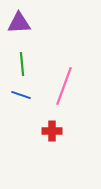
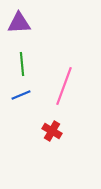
blue line: rotated 42 degrees counterclockwise
red cross: rotated 30 degrees clockwise
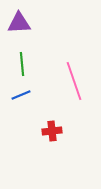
pink line: moved 10 px right, 5 px up; rotated 39 degrees counterclockwise
red cross: rotated 36 degrees counterclockwise
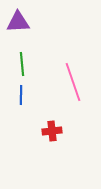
purple triangle: moved 1 px left, 1 px up
pink line: moved 1 px left, 1 px down
blue line: rotated 66 degrees counterclockwise
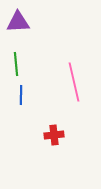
green line: moved 6 px left
pink line: moved 1 px right; rotated 6 degrees clockwise
red cross: moved 2 px right, 4 px down
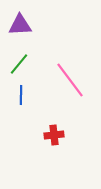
purple triangle: moved 2 px right, 3 px down
green line: moved 3 px right; rotated 45 degrees clockwise
pink line: moved 4 px left, 2 px up; rotated 24 degrees counterclockwise
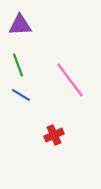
green line: moved 1 px left, 1 px down; rotated 60 degrees counterclockwise
blue line: rotated 60 degrees counterclockwise
red cross: rotated 18 degrees counterclockwise
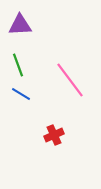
blue line: moved 1 px up
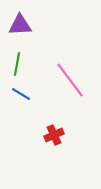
green line: moved 1 px left, 1 px up; rotated 30 degrees clockwise
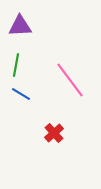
purple triangle: moved 1 px down
green line: moved 1 px left, 1 px down
red cross: moved 2 px up; rotated 18 degrees counterclockwise
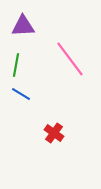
purple triangle: moved 3 px right
pink line: moved 21 px up
red cross: rotated 12 degrees counterclockwise
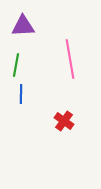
pink line: rotated 27 degrees clockwise
blue line: rotated 60 degrees clockwise
red cross: moved 10 px right, 12 px up
